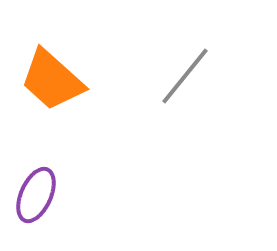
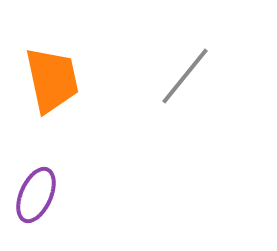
orange trapezoid: rotated 144 degrees counterclockwise
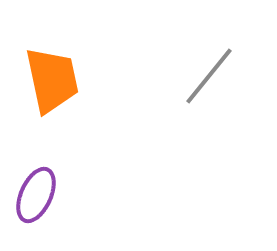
gray line: moved 24 px right
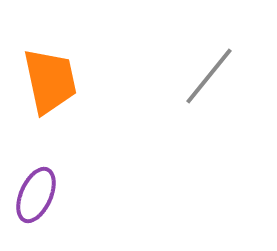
orange trapezoid: moved 2 px left, 1 px down
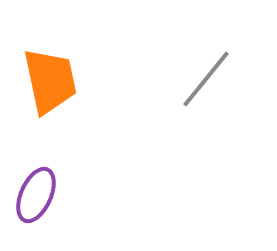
gray line: moved 3 px left, 3 px down
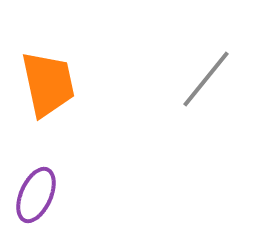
orange trapezoid: moved 2 px left, 3 px down
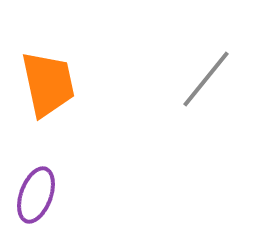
purple ellipse: rotated 4 degrees counterclockwise
